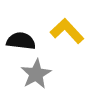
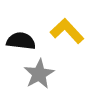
gray star: moved 3 px right
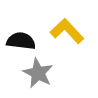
gray star: moved 1 px left, 1 px up; rotated 16 degrees counterclockwise
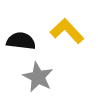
gray star: moved 4 px down
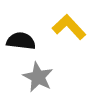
yellow L-shape: moved 2 px right, 4 px up
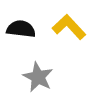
black semicircle: moved 12 px up
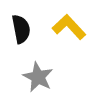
black semicircle: rotated 72 degrees clockwise
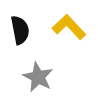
black semicircle: moved 1 px left, 1 px down
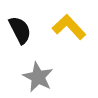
black semicircle: rotated 16 degrees counterclockwise
